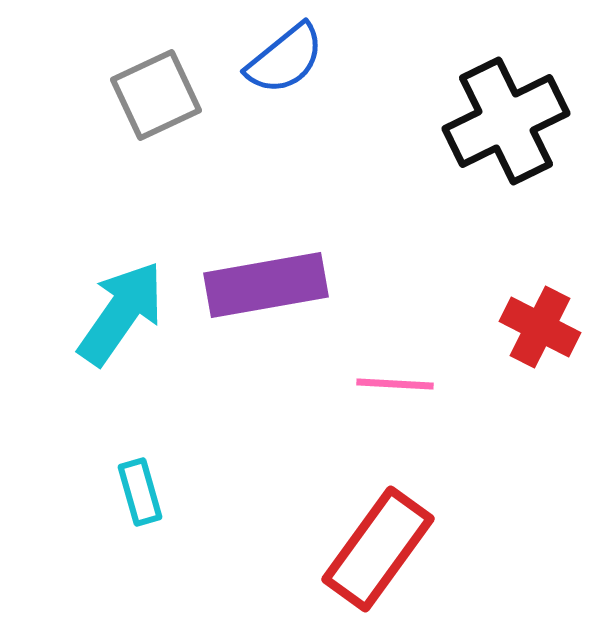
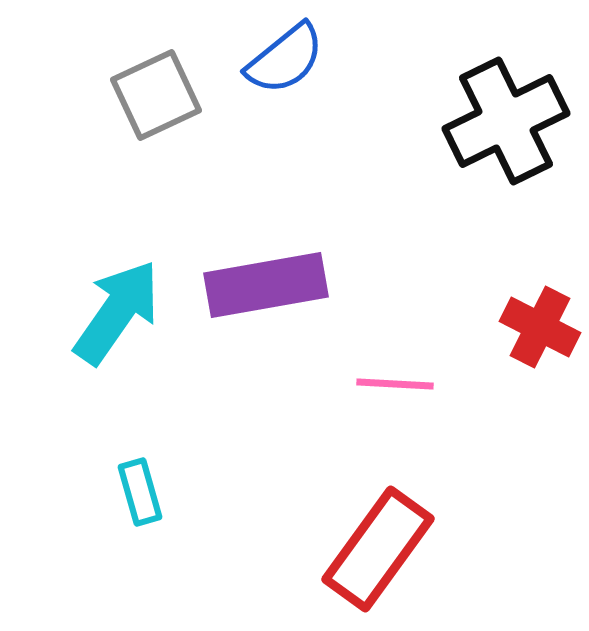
cyan arrow: moved 4 px left, 1 px up
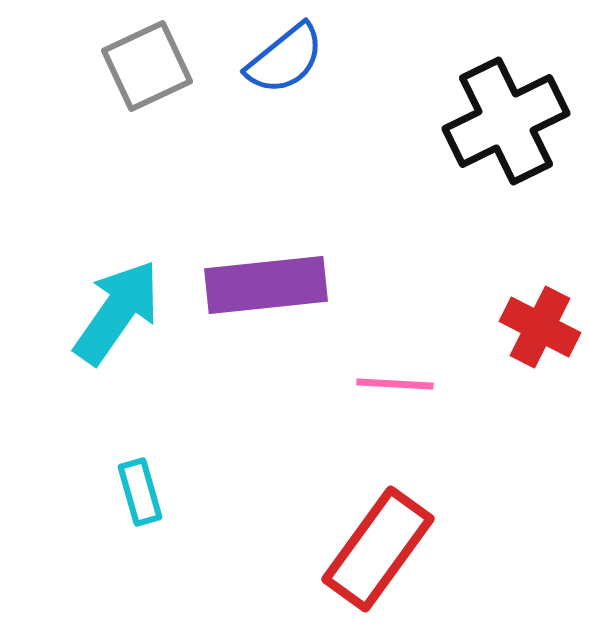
gray square: moved 9 px left, 29 px up
purple rectangle: rotated 4 degrees clockwise
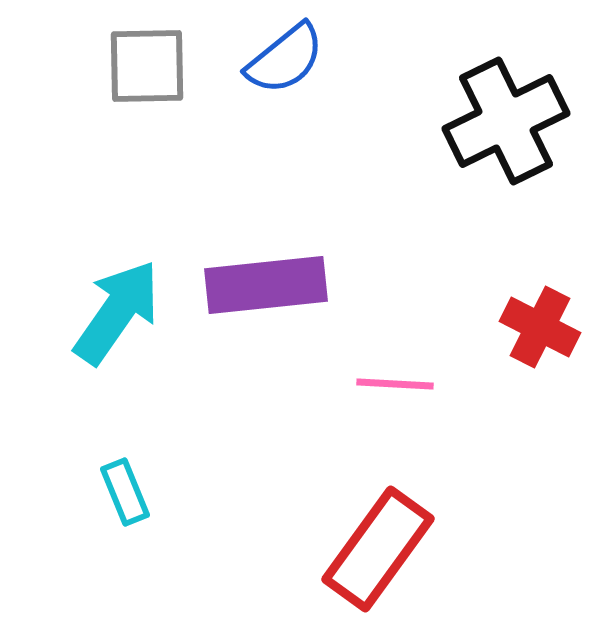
gray square: rotated 24 degrees clockwise
cyan rectangle: moved 15 px left; rotated 6 degrees counterclockwise
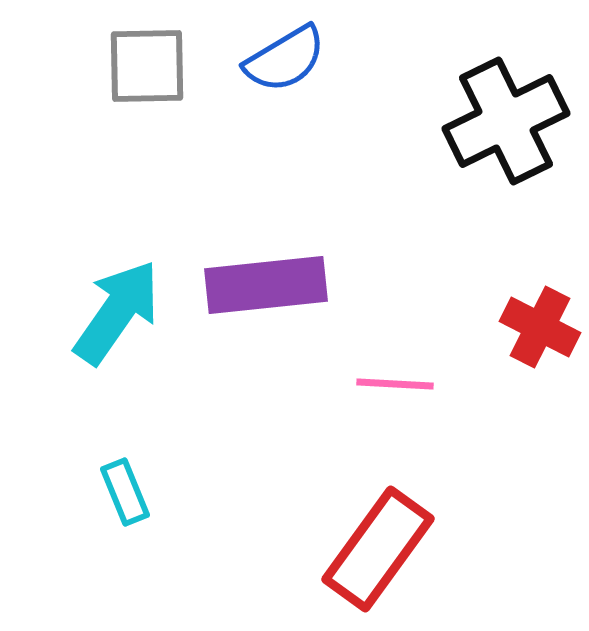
blue semicircle: rotated 8 degrees clockwise
